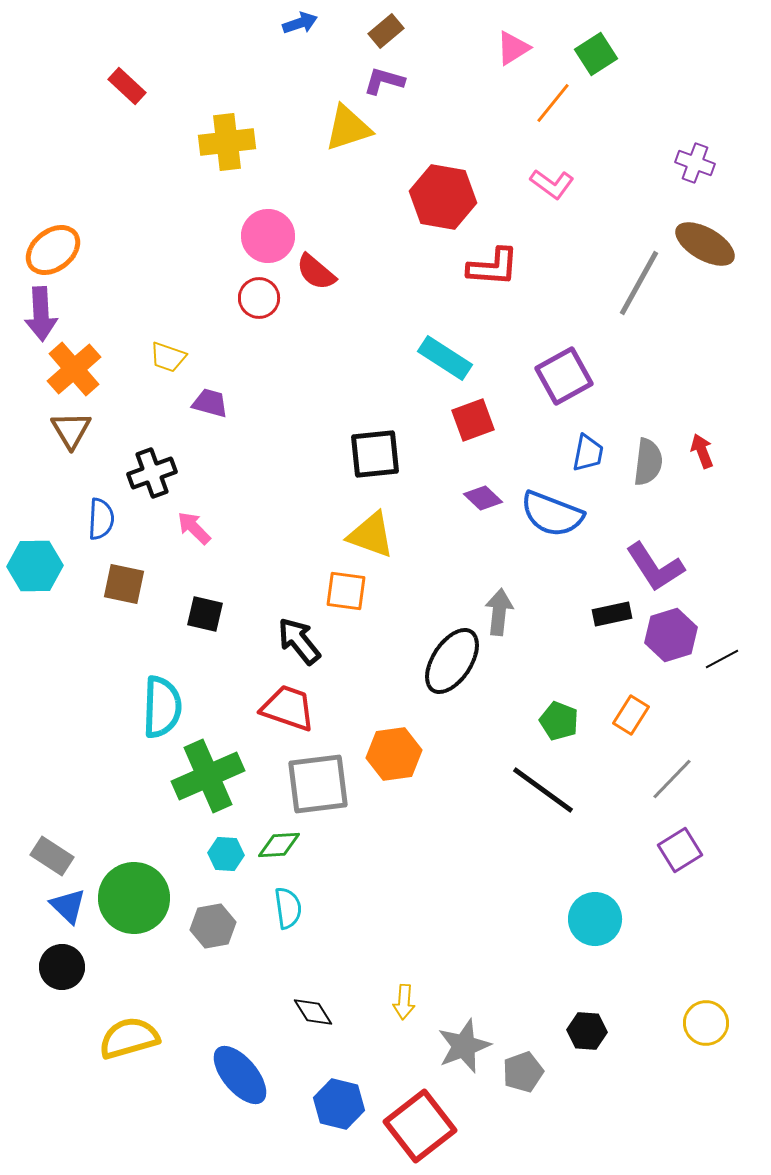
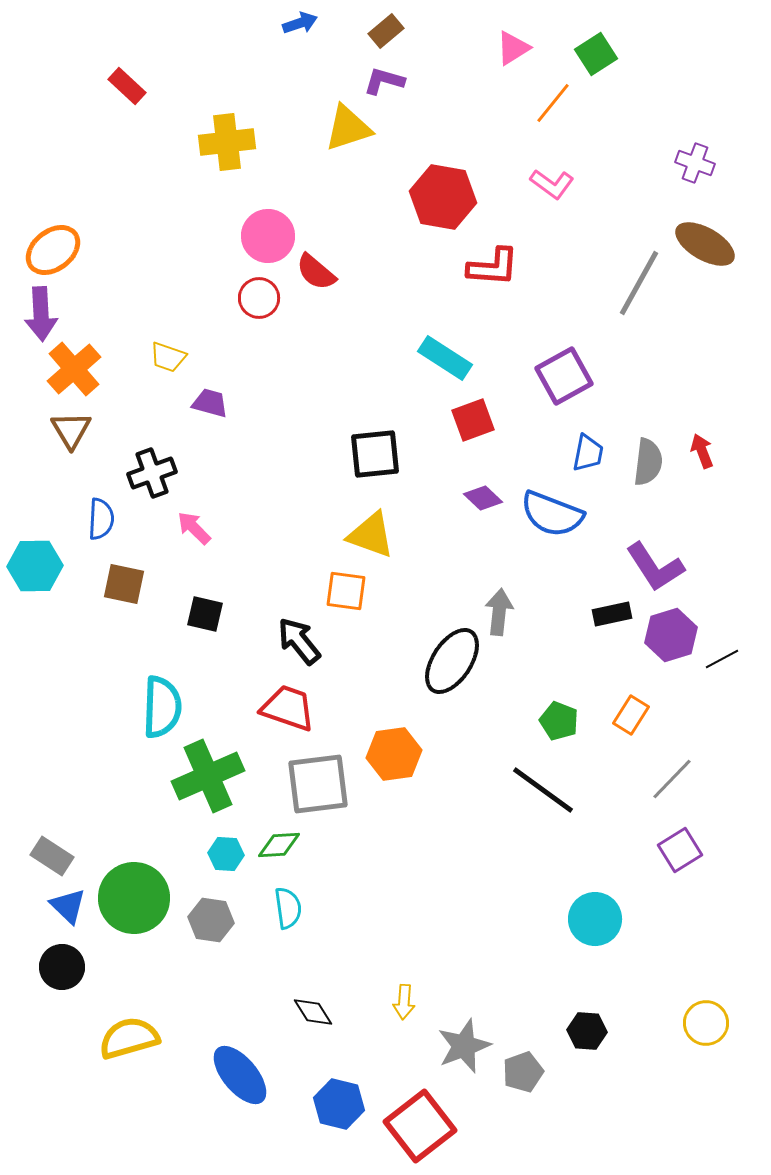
gray hexagon at (213, 926): moved 2 px left, 6 px up; rotated 18 degrees clockwise
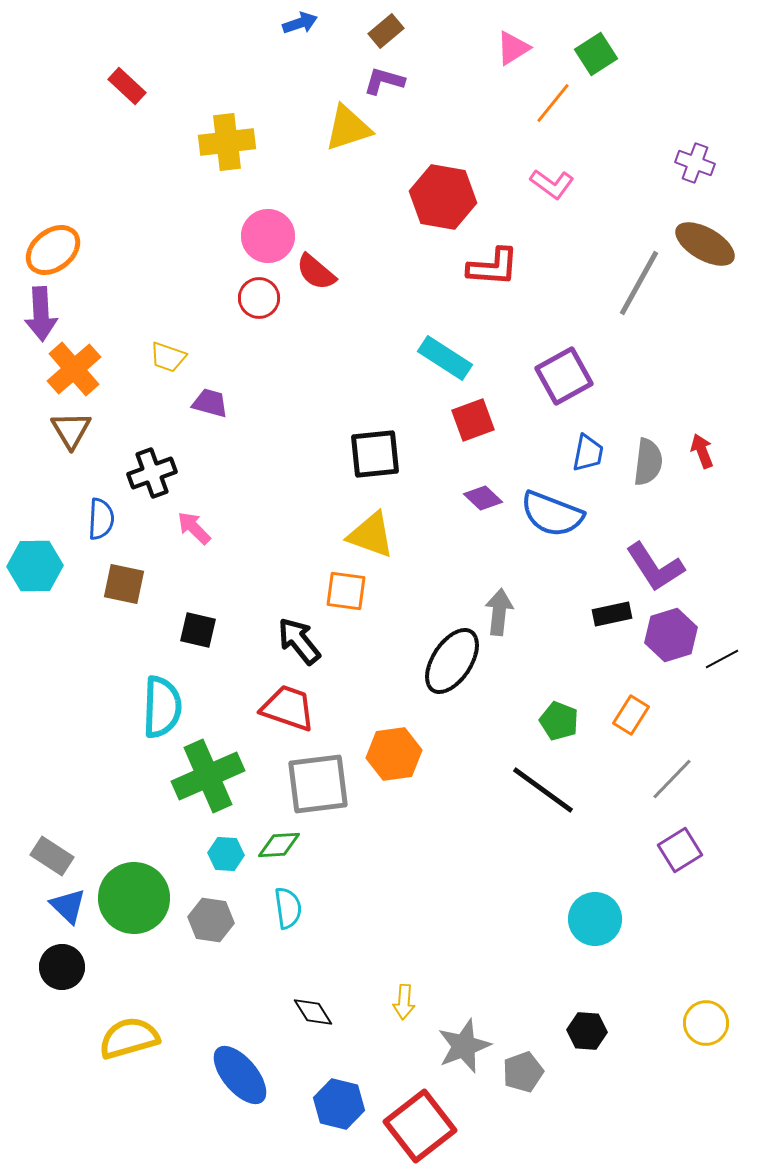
black square at (205, 614): moved 7 px left, 16 px down
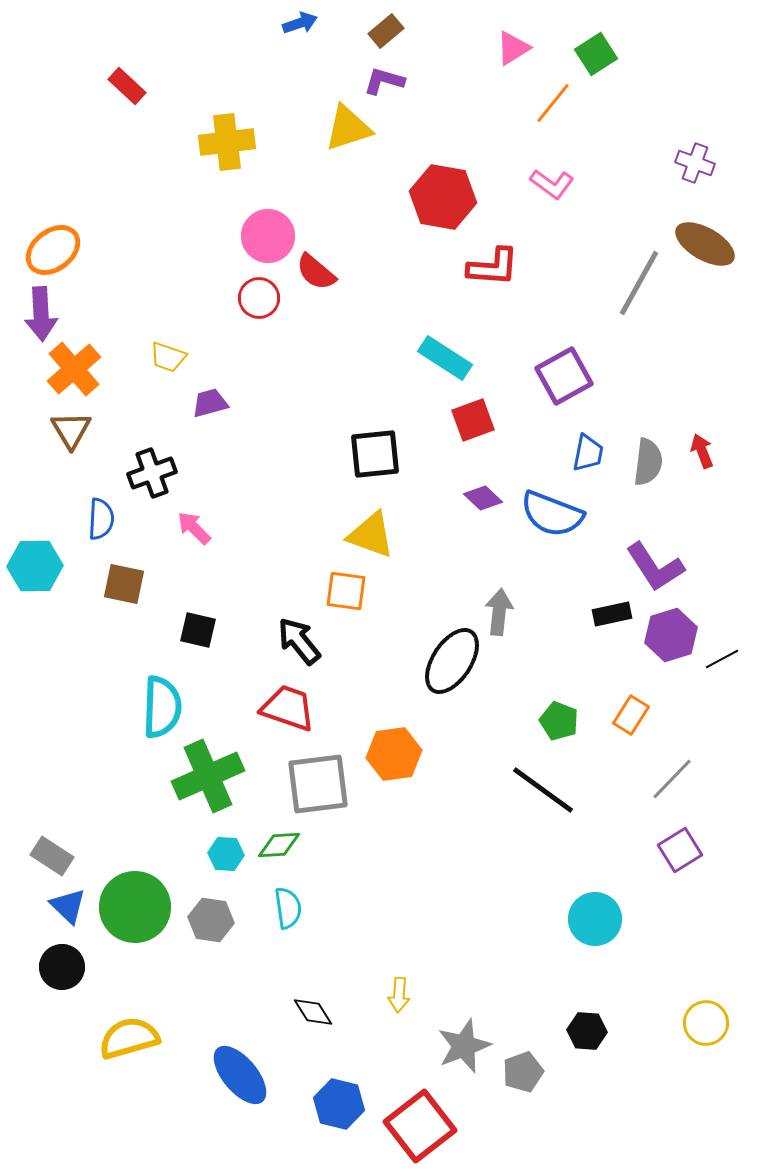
purple trapezoid at (210, 403): rotated 30 degrees counterclockwise
green circle at (134, 898): moved 1 px right, 9 px down
yellow arrow at (404, 1002): moved 5 px left, 7 px up
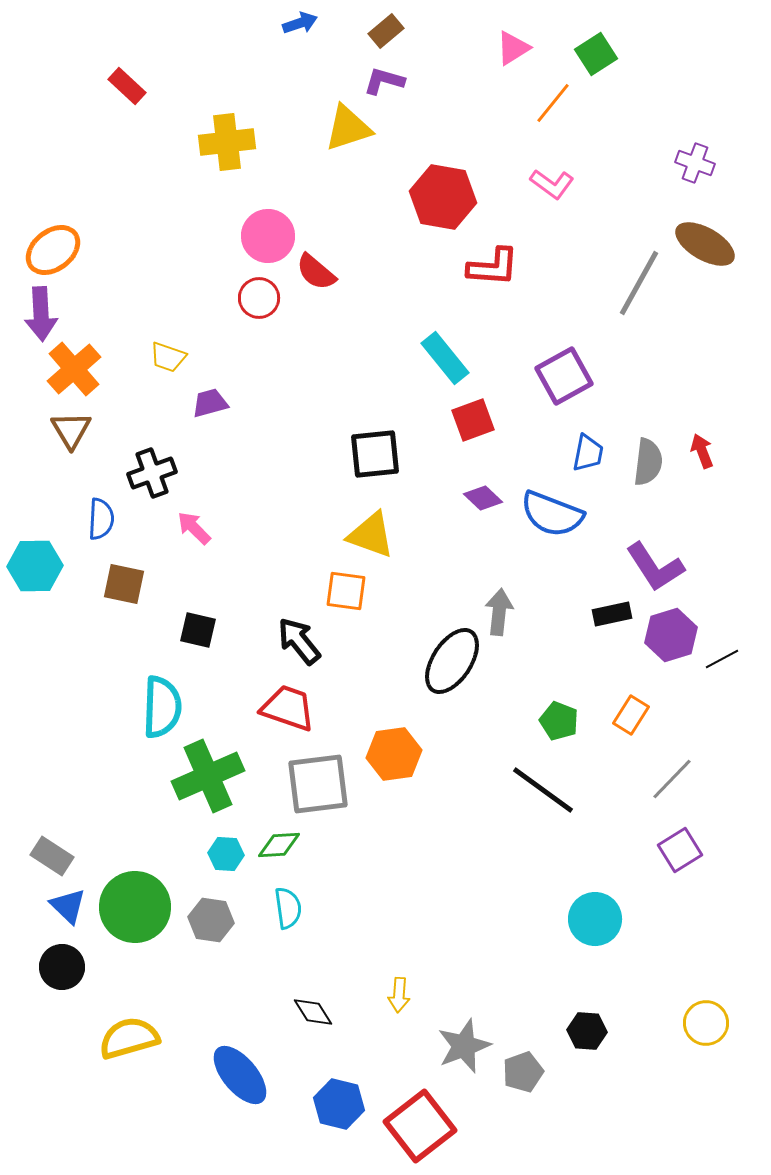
cyan rectangle at (445, 358): rotated 18 degrees clockwise
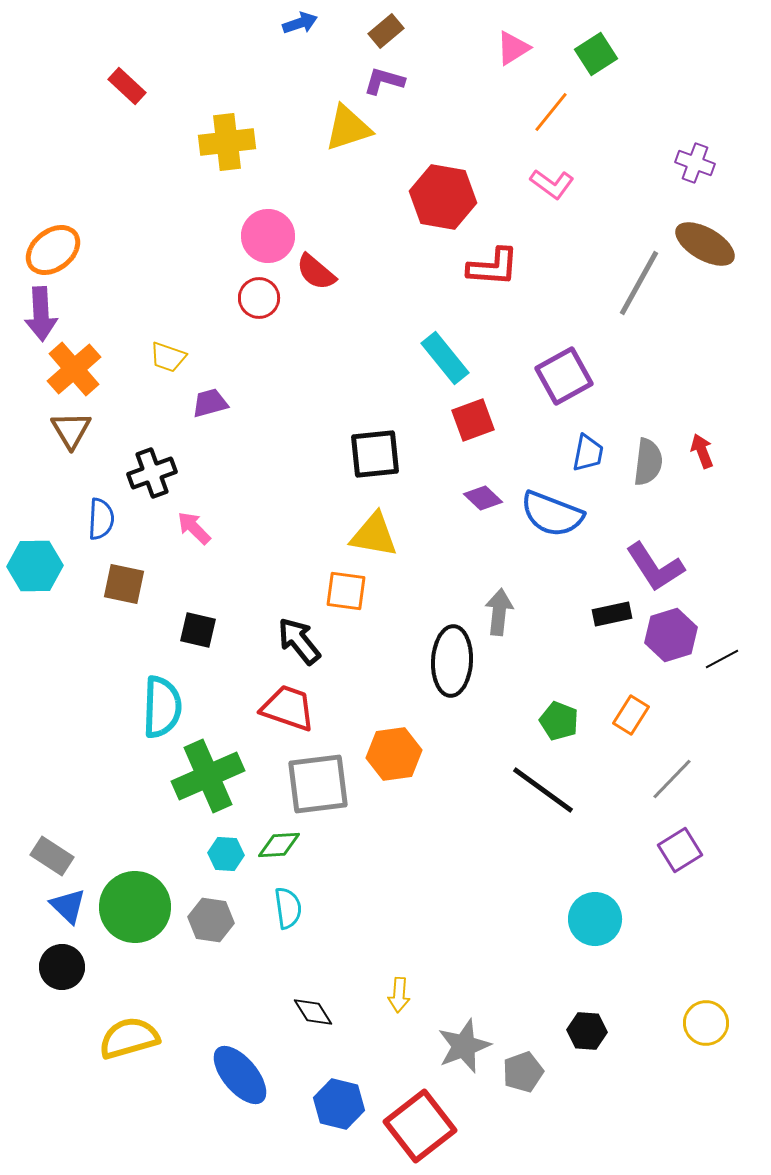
orange line at (553, 103): moved 2 px left, 9 px down
yellow triangle at (371, 535): moved 3 px right; rotated 10 degrees counterclockwise
black ellipse at (452, 661): rotated 30 degrees counterclockwise
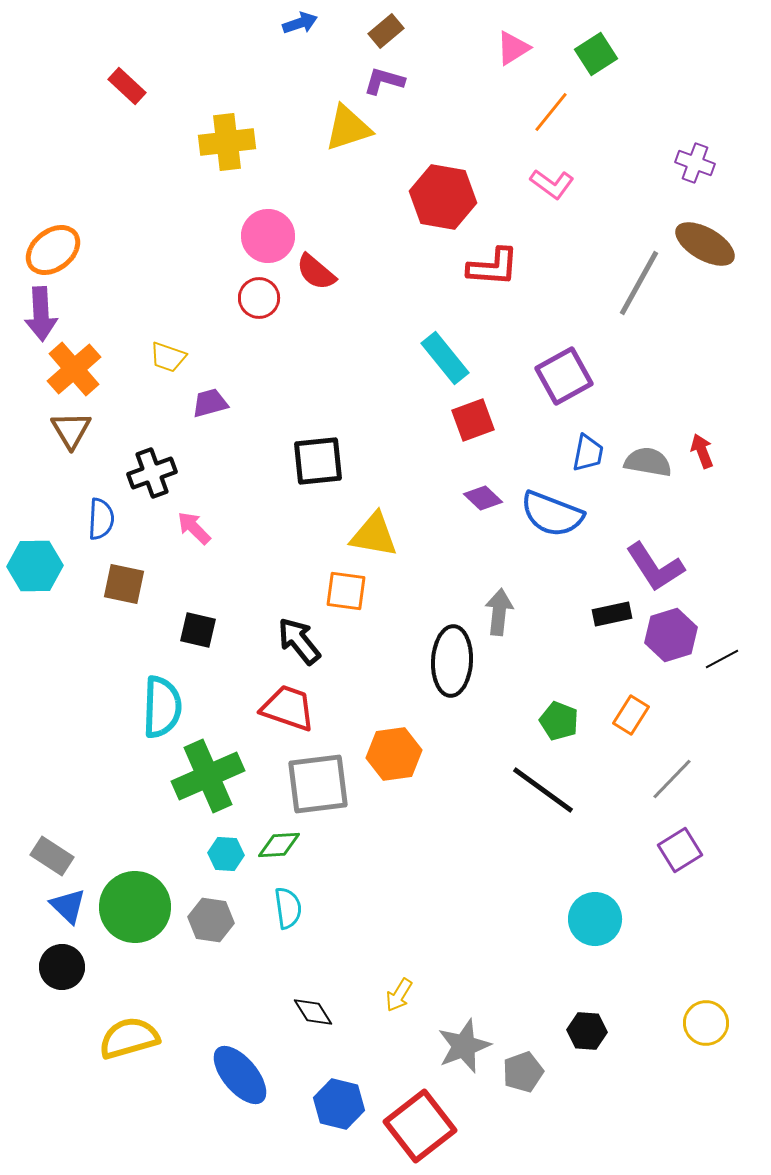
black square at (375, 454): moved 57 px left, 7 px down
gray semicircle at (648, 462): rotated 87 degrees counterclockwise
yellow arrow at (399, 995): rotated 28 degrees clockwise
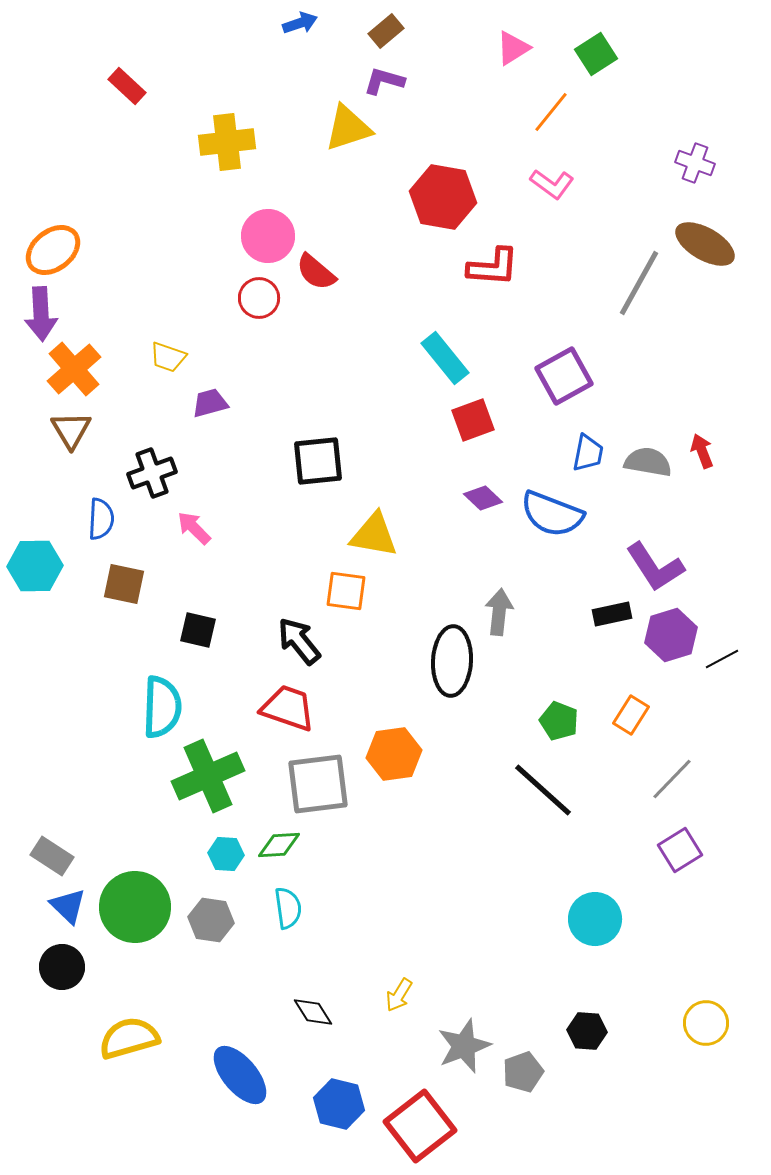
black line at (543, 790): rotated 6 degrees clockwise
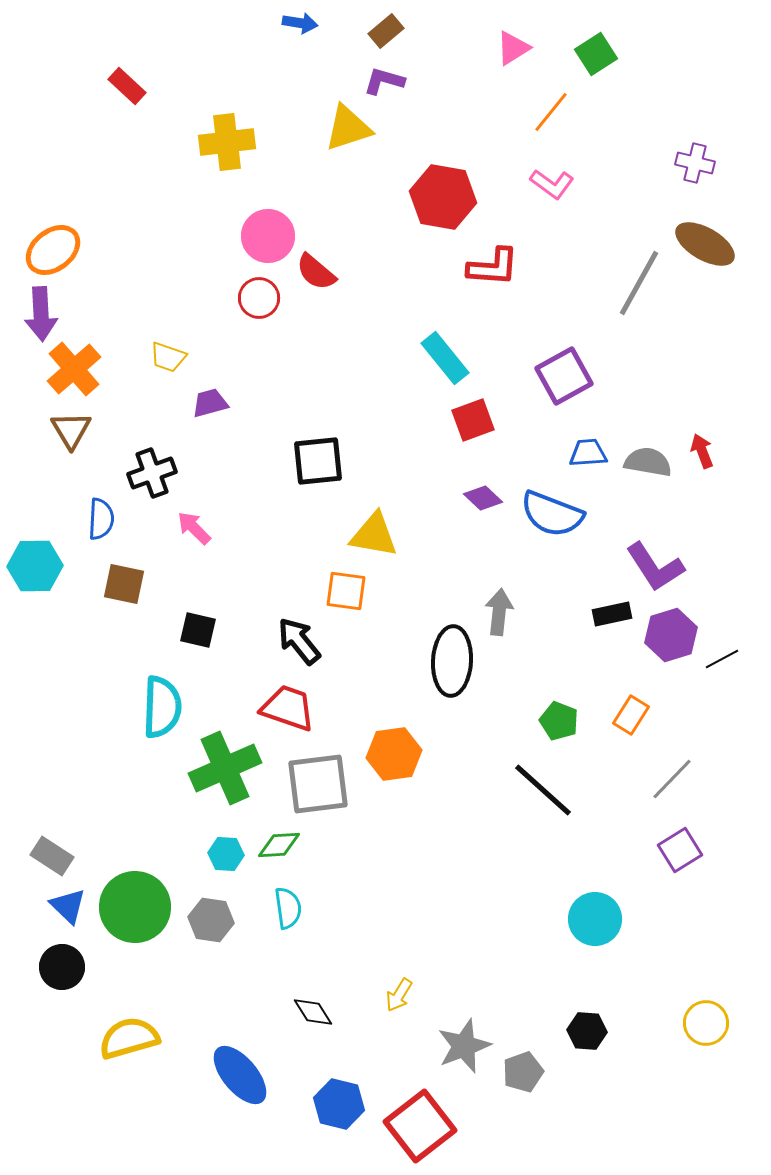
blue arrow at (300, 23): rotated 28 degrees clockwise
purple cross at (695, 163): rotated 6 degrees counterclockwise
blue trapezoid at (588, 453): rotated 105 degrees counterclockwise
green cross at (208, 776): moved 17 px right, 8 px up
